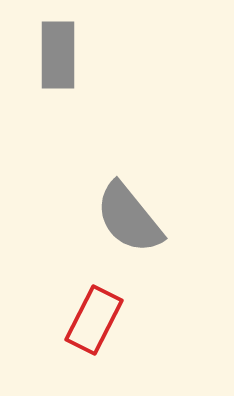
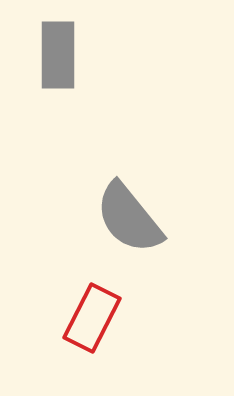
red rectangle: moved 2 px left, 2 px up
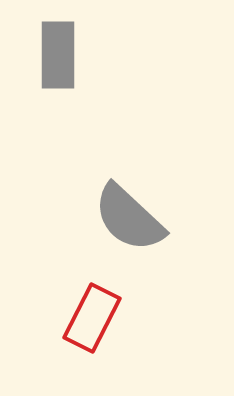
gray semicircle: rotated 8 degrees counterclockwise
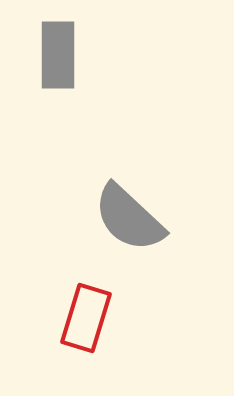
red rectangle: moved 6 px left; rotated 10 degrees counterclockwise
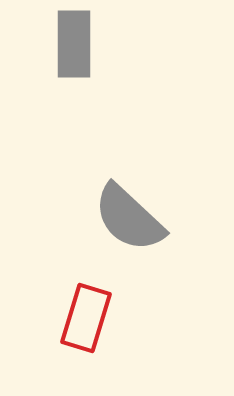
gray rectangle: moved 16 px right, 11 px up
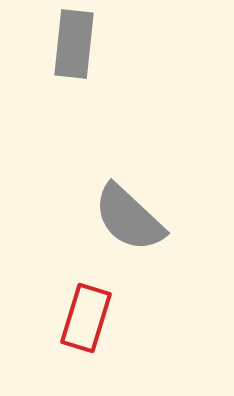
gray rectangle: rotated 6 degrees clockwise
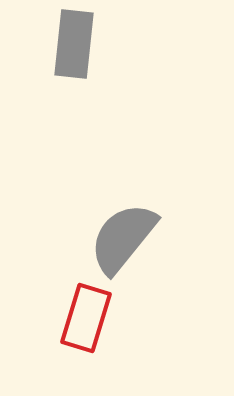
gray semicircle: moved 6 px left, 20 px down; rotated 86 degrees clockwise
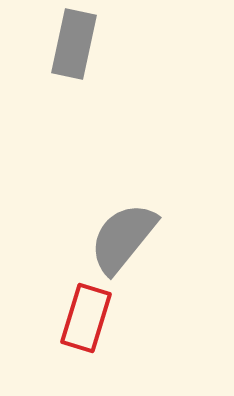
gray rectangle: rotated 6 degrees clockwise
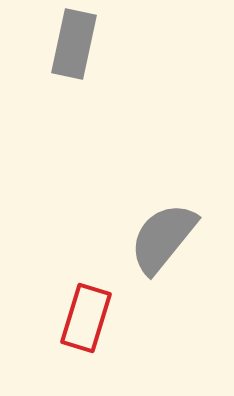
gray semicircle: moved 40 px right
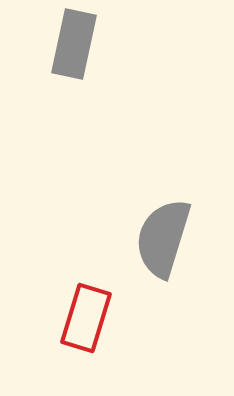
gray semicircle: rotated 22 degrees counterclockwise
